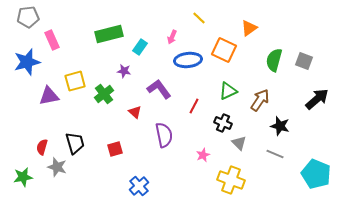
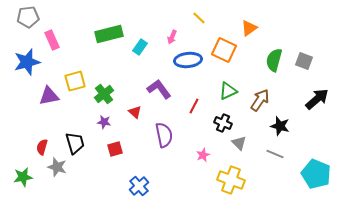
purple star: moved 20 px left, 51 px down
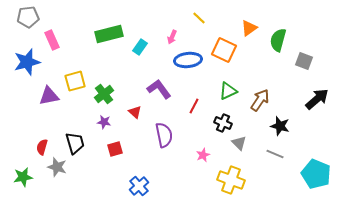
green semicircle: moved 4 px right, 20 px up
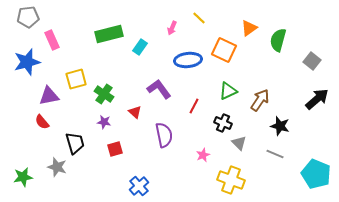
pink arrow: moved 9 px up
gray square: moved 8 px right; rotated 18 degrees clockwise
yellow square: moved 1 px right, 2 px up
green cross: rotated 18 degrees counterclockwise
red semicircle: moved 25 px up; rotated 56 degrees counterclockwise
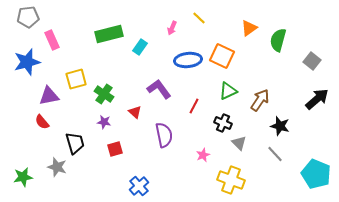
orange square: moved 2 px left, 6 px down
gray line: rotated 24 degrees clockwise
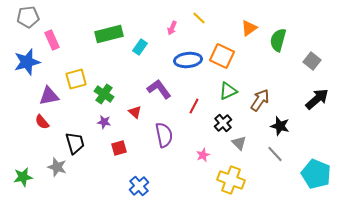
black cross: rotated 24 degrees clockwise
red square: moved 4 px right, 1 px up
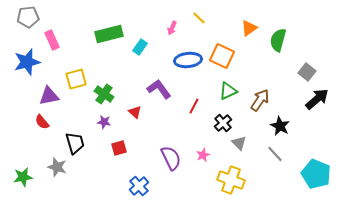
gray square: moved 5 px left, 11 px down
black star: rotated 12 degrees clockwise
purple semicircle: moved 7 px right, 23 px down; rotated 15 degrees counterclockwise
